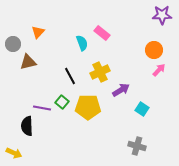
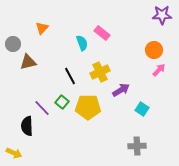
orange triangle: moved 4 px right, 4 px up
purple line: rotated 36 degrees clockwise
gray cross: rotated 18 degrees counterclockwise
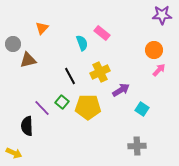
brown triangle: moved 2 px up
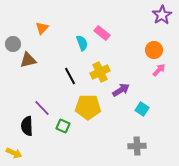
purple star: rotated 30 degrees counterclockwise
green square: moved 1 px right, 24 px down; rotated 16 degrees counterclockwise
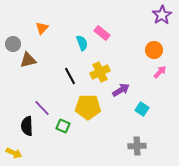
pink arrow: moved 1 px right, 2 px down
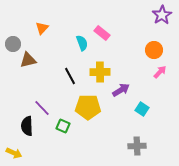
yellow cross: rotated 24 degrees clockwise
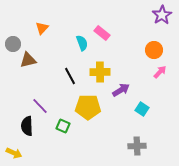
purple line: moved 2 px left, 2 px up
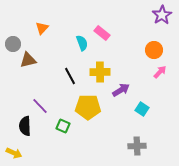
black semicircle: moved 2 px left
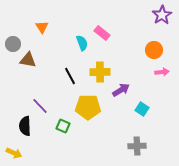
orange triangle: moved 1 px up; rotated 16 degrees counterclockwise
brown triangle: rotated 24 degrees clockwise
pink arrow: moved 2 px right; rotated 40 degrees clockwise
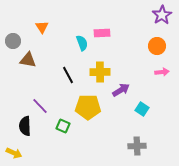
pink rectangle: rotated 42 degrees counterclockwise
gray circle: moved 3 px up
orange circle: moved 3 px right, 4 px up
black line: moved 2 px left, 1 px up
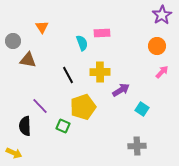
pink arrow: rotated 40 degrees counterclockwise
yellow pentagon: moved 5 px left; rotated 20 degrees counterclockwise
